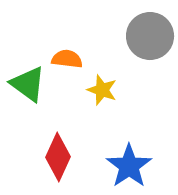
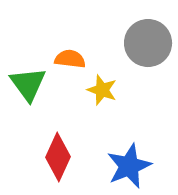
gray circle: moved 2 px left, 7 px down
orange semicircle: moved 3 px right
green triangle: rotated 18 degrees clockwise
blue star: rotated 12 degrees clockwise
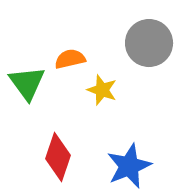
gray circle: moved 1 px right
orange semicircle: rotated 20 degrees counterclockwise
green triangle: moved 1 px left, 1 px up
red diamond: rotated 6 degrees counterclockwise
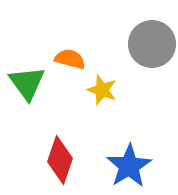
gray circle: moved 3 px right, 1 px down
orange semicircle: rotated 28 degrees clockwise
red diamond: moved 2 px right, 3 px down
blue star: rotated 9 degrees counterclockwise
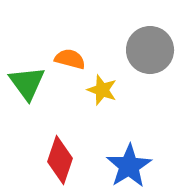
gray circle: moved 2 px left, 6 px down
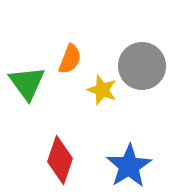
gray circle: moved 8 px left, 16 px down
orange semicircle: rotated 96 degrees clockwise
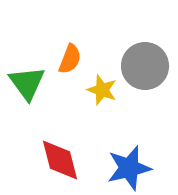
gray circle: moved 3 px right
red diamond: rotated 33 degrees counterclockwise
blue star: moved 2 px down; rotated 18 degrees clockwise
